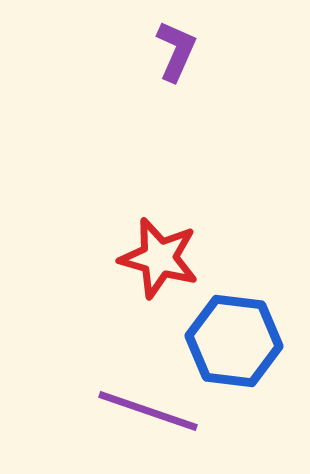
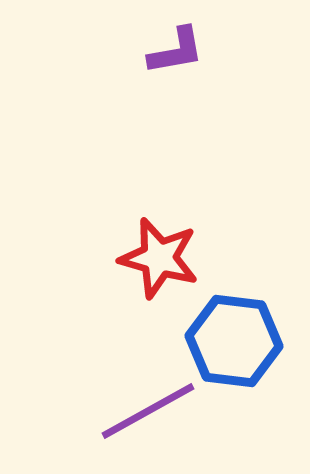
purple L-shape: rotated 56 degrees clockwise
purple line: rotated 48 degrees counterclockwise
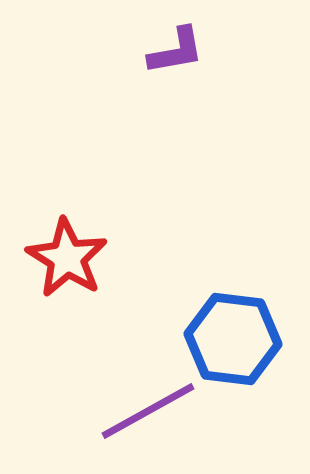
red star: moved 92 px left; rotated 16 degrees clockwise
blue hexagon: moved 1 px left, 2 px up
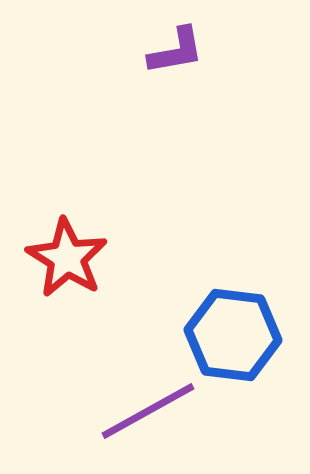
blue hexagon: moved 4 px up
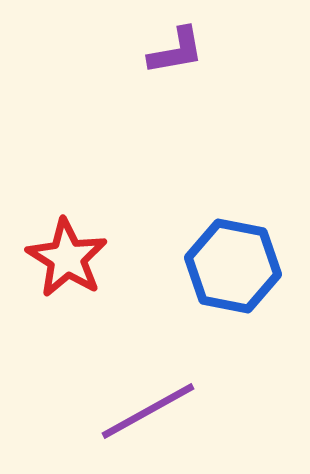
blue hexagon: moved 69 px up; rotated 4 degrees clockwise
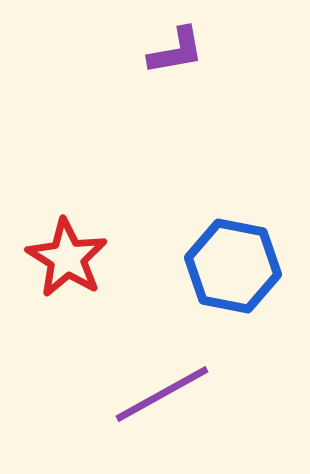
purple line: moved 14 px right, 17 px up
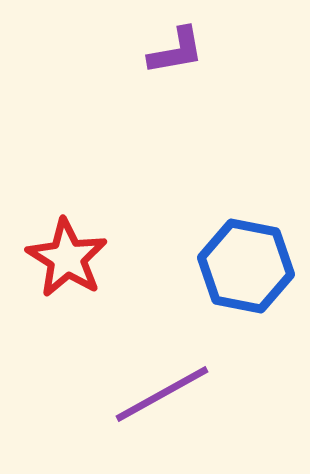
blue hexagon: moved 13 px right
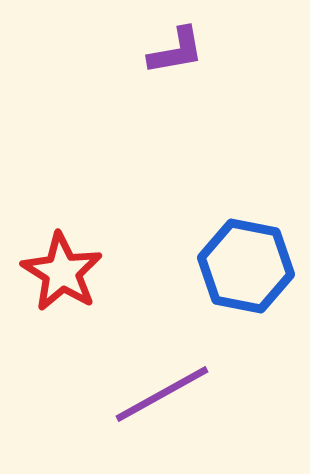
red star: moved 5 px left, 14 px down
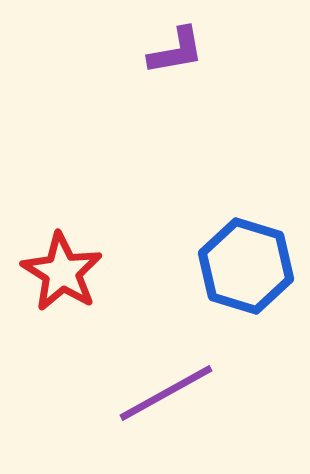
blue hexagon: rotated 6 degrees clockwise
purple line: moved 4 px right, 1 px up
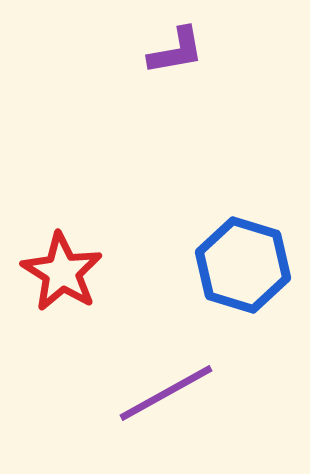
blue hexagon: moved 3 px left, 1 px up
